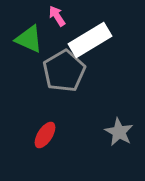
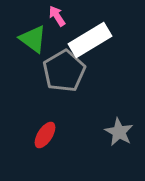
green triangle: moved 4 px right; rotated 12 degrees clockwise
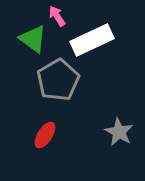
white rectangle: moved 2 px right; rotated 6 degrees clockwise
gray pentagon: moved 6 px left, 9 px down
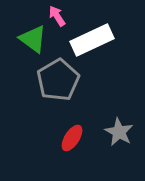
red ellipse: moved 27 px right, 3 px down
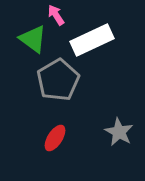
pink arrow: moved 1 px left, 1 px up
red ellipse: moved 17 px left
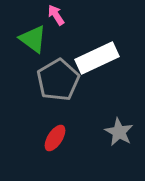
white rectangle: moved 5 px right, 18 px down
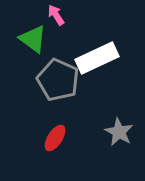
gray pentagon: rotated 18 degrees counterclockwise
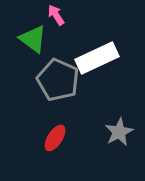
gray star: rotated 16 degrees clockwise
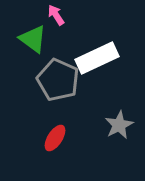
gray star: moved 7 px up
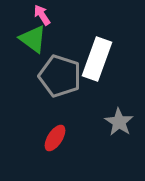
pink arrow: moved 14 px left
white rectangle: moved 1 px down; rotated 45 degrees counterclockwise
gray pentagon: moved 2 px right, 4 px up; rotated 6 degrees counterclockwise
gray star: moved 3 px up; rotated 12 degrees counterclockwise
